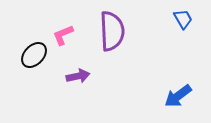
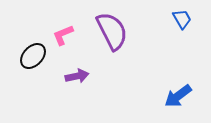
blue trapezoid: moved 1 px left
purple semicircle: rotated 24 degrees counterclockwise
black ellipse: moved 1 px left, 1 px down
purple arrow: moved 1 px left
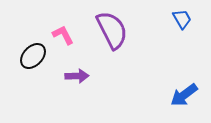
purple semicircle: moved 1 px up
pink L-shape: rotated 85 degrees clockwise
purple arrow: rotated 10 degrees clockwise
blue arrow: moved 6 px right, 1 px up
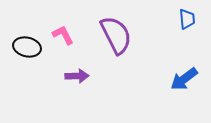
blue trapezoid: moved 5 px right; rotated 25 degrees clockwise
purple semicircle: moved 4 px right, 5 px down
black ellipse: moved 6 px left, 9 px up; rotated 60 degrees clockwise
blue arrow: moved 16 px up
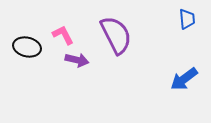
purple arrow: moved 16 px up; rotated 15 degrees clockwise
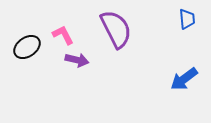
purple semicircle: moved 6 px up
black ellipse: rotated 48 degrees counterclockwise
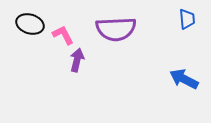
purple semicircle: rotated 114 degrees clockwise
black ellipse: moved 3 px right, 23 px up; rotated 52 degrees clockwise
purple arrow: rotated 90 degrees counterclockwise
blue arrow: rotated 64 degrees clockwise
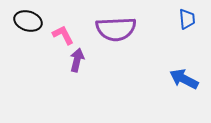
black ellipse: moved 2 px left, 3 px up
